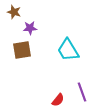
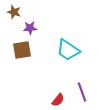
cyan trapezoid: rotated 25 degrees counterclockwise
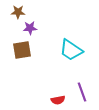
brown star: moved 4 px right; rotated 16 degrees counterclockwise
cyan trapezoid: moved 3 px right
red semicircle: rotated 40 degrees clockwise
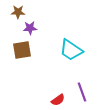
red semicircle: rotated 24 degrees counterclockwise
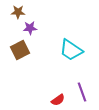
brown square: moved 2 px left; rotated 18 degrees counterclockwise
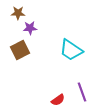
brown star: moved 1 px down
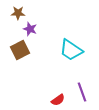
purple star: moved 1 px down; rotated 24 degrees clockwise
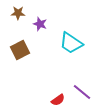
purple star: moved 10 px right, 5 px up
cyan trapezoid: moved 7 px up
purple line: rotated 30 degrees counterclockwise
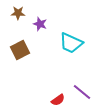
cyan trapezoid: rotated 10 degrees counterclockwise
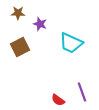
brown square: moved 3 px up
purple line: rotated 30 degrees clockwise
red semicircle: rotated 72 degrees clockwise
